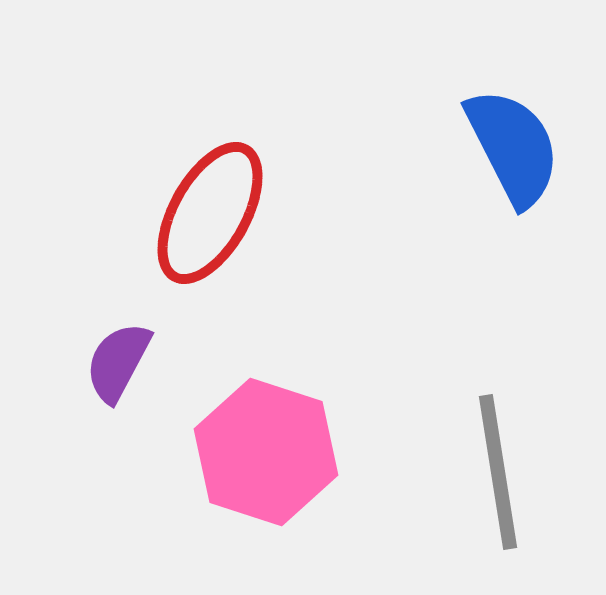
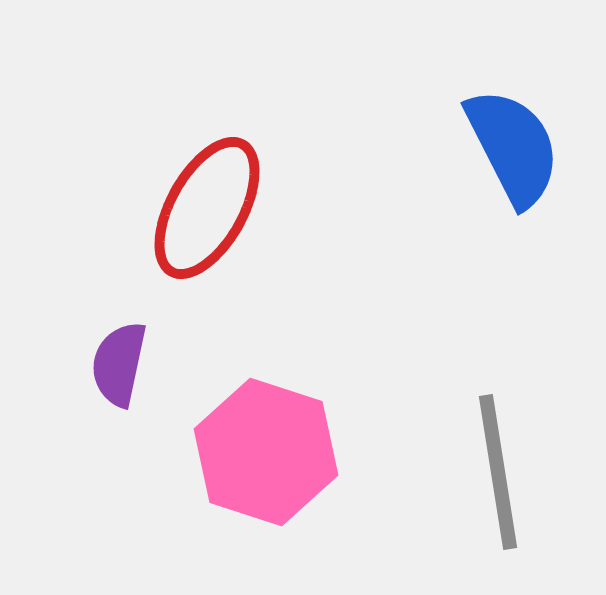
red ellipse: moved 3 px left, 5 px up
purple semicircle: moved 1 px right, 2 px down; rotated 16 degrees counterclockwise
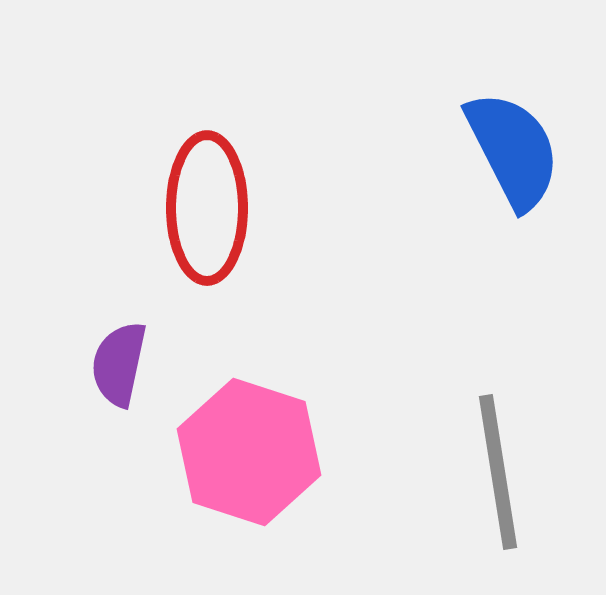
blue semicircle: moved 3 px down
red ellipse: rotated 29 degrees counterclockwise
pink hexagon: moved 17 px left
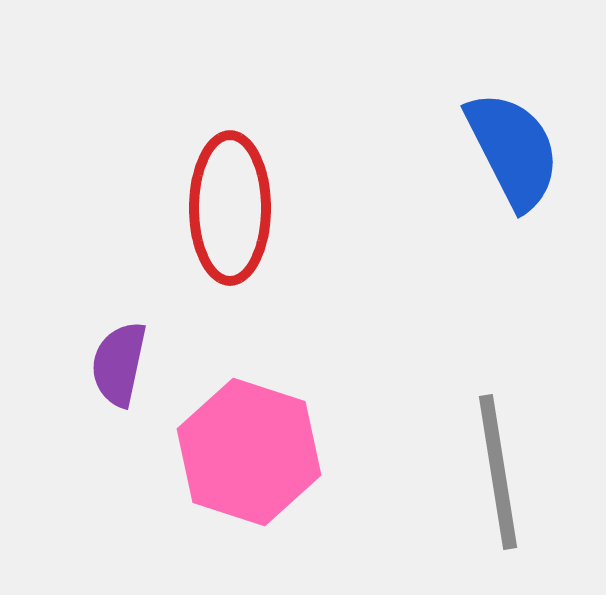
red ellipse: moved 23 px right
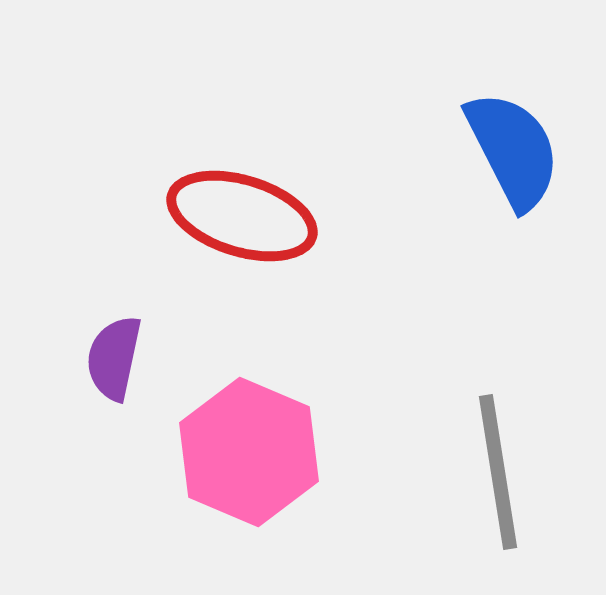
red ellipse: moved 12 px right, 8 px down; rotated 73 degrees counterclockwise
purple semicircle: moved 5 px left, 6 px up
pink hexagon: rotated 5 degrees clockwise
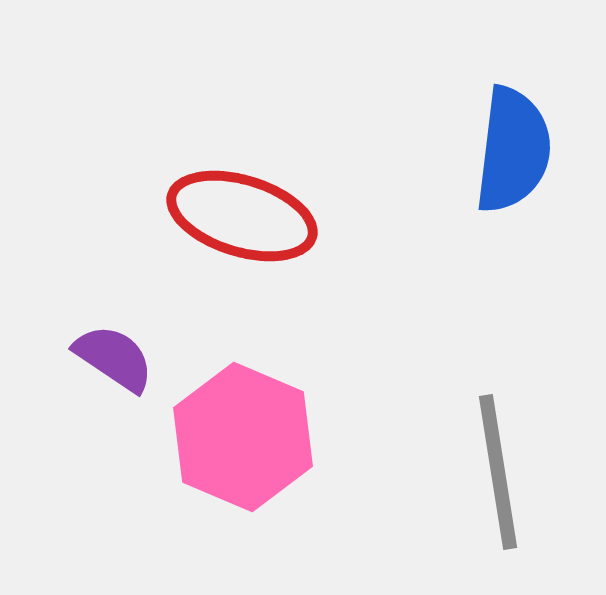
blue semicircle: rotated 34 degrees clockwise
purple semicircle: rotated 112 degrees clockwise
pink hexagon: moved 6 px left, 15 px up
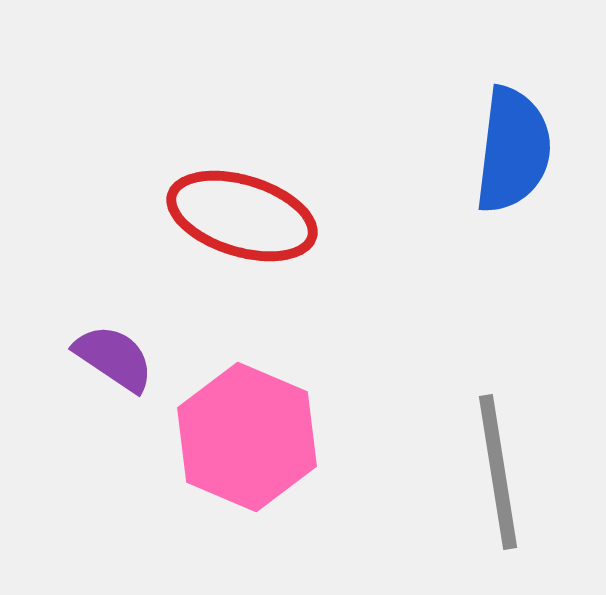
pink hexagon: moved 4 px right
